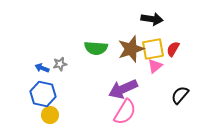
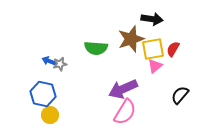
brown star: moved 10 px up
blue arrow: moved 7 px right, 7 px up
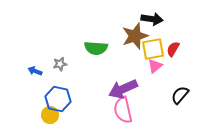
brown star: moved 4 px right, 3 px up
blue arrow: moved 14 px left, 10 px down
blue hexagon: moved 15 px right, 5 px down
pink semicircle: moved 2 px left, 2 px up; rotated 136 degrees clockwise
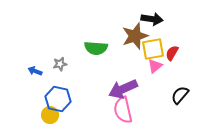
red semicircle: moved 1 px left, 4 px down
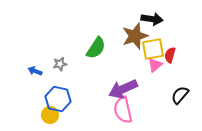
green semicircle: rotated 60 degrees counterclockwise
red semicircle: moved 2 px left, 2 px down; rotated 14 degrees counterclockwise
pink triangle: moved 1 px up
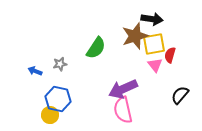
yellow square: moved 1 px right, 5 px up
pink triangle: rotated 28 degrees counterclockwise
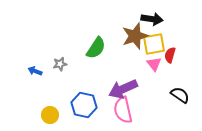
pink triangle: moved 1 px left, 1 px up
black semicircle: rotated 84 degrees clockwise
blue hexagon: moved 26 px right, 6 px down
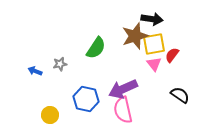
red semicircle: moved 2 px right; rotated 21 degrees clockwise
blue hexagon: moved 2 px right, 6 px up
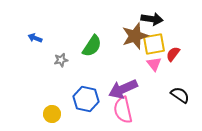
green semicircle: moved 4 px left, 2 px up
red semicircle: moved 1 px right, 1 px up
gray star: moved 1 px right, 4 px up
blue arrow: moved 33 px up
yellow circle: moved 2 px right, 1 px up
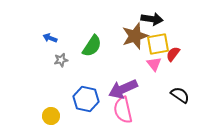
blue arrow: moved 15 px right
yellow square: moved 4 px right
yellow circle: moved 1 px left, 2 px down
